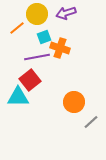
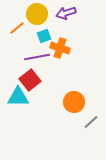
cyan square: moved 1 px up
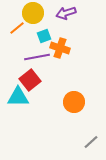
yellow circle: moved 4 px left, 1 px up
gray line: moved 20 px down
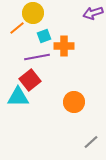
purple arrow: moved 27 px right
orange cross: moved 4 px right, 2 px up; rotated 18 degrees counterclockwise
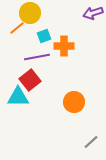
yellow circle: moved 3 px left
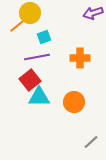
orange line: moved 2 px up
cyan square: moved 1 px down
orange cross: moved 16 px right, 12 px down
cyan triangle: moved 21 px right
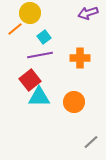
purple arrow: moved 5 px left
orange line: moved 2 px left, 3 px down
cyan square: rotated 16 degrees counterclockwise
purple line: moved 3 px right, 2 px up
